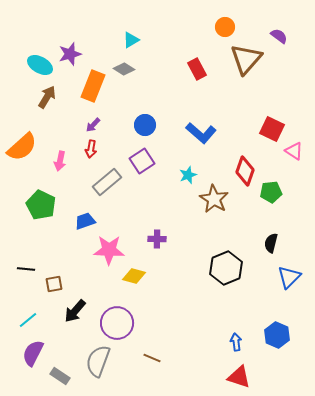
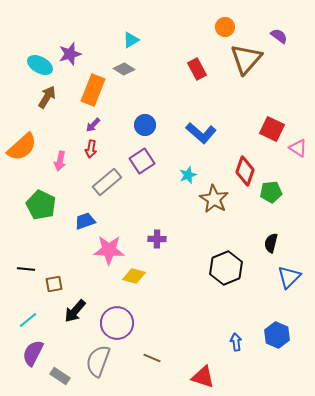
orange rectangle at (93, 86): moved 4 px down
pink triangle at (294, 151): moved 4 px right, 3 px up
red triangle at (239, 377): moved 36 px left
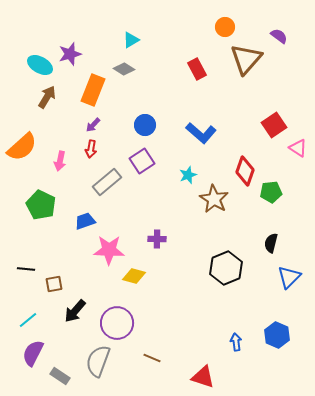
red square at (272, 129): moved 2 px right, 4 px up; rotated 30 degrees clockwise
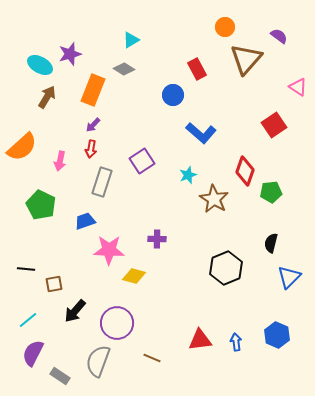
blue circle at (145, 125): moved 28 px right, 30 px up
pink triangle at (298, 148): moved 61 px up
gray rectangle at (107, 182): moved 5 px left; rotated 32 degrees counterclockwise
red triangle at (203, 377): moved 3 px left, 37 px up; rotated 25 degrees counterclockwise
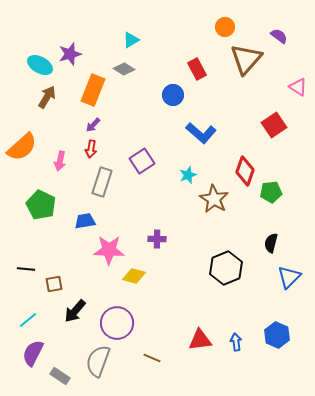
blue trapezoid at (85, 221): rotated 10 degrees clockwise
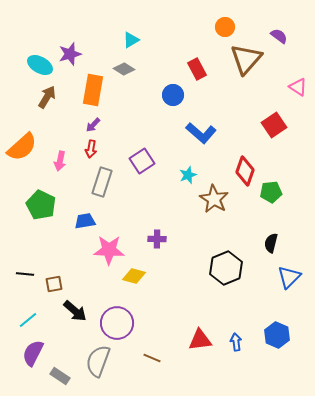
orange rectangle at (93, 90): rotated 12 degrees counterclockwise
black line at (26, 269): moved 1 px left, 5 px down
black arrow at (75, 311): rotated 90 degrees counterclockwise
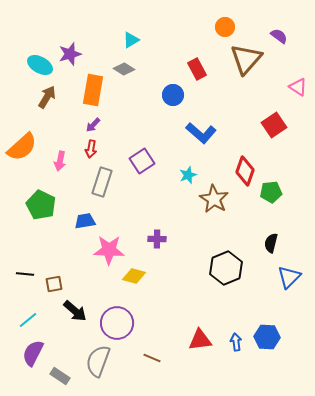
blue hexagon at (277, 335): moved 10 px left, 2 px down; rotated 20 degrees counterclockwise
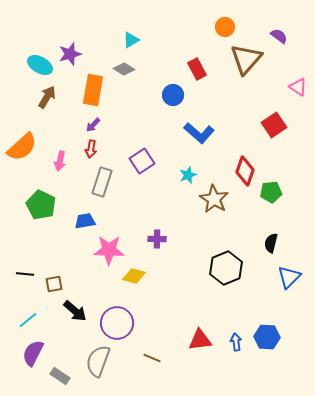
blue L-shape at (201, 133): moved 2 px left
